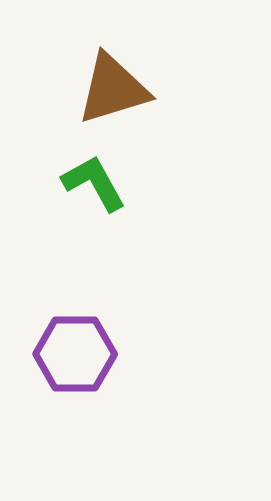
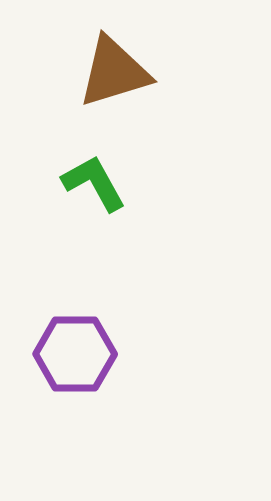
brown triangle: moved 1 px right, 17 px up
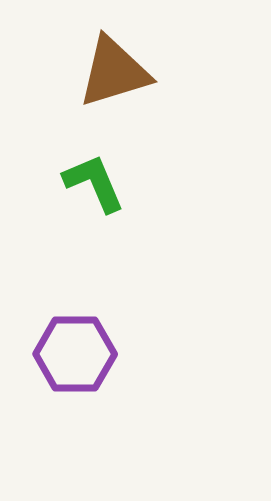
green L-shape: rotated 6 degrees clockwise
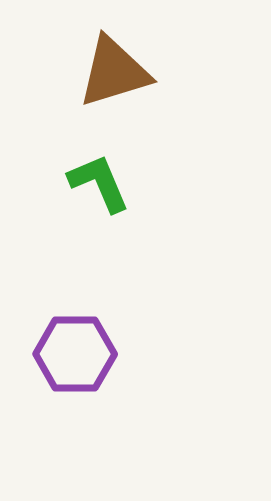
green L-shape: moved 5 px right
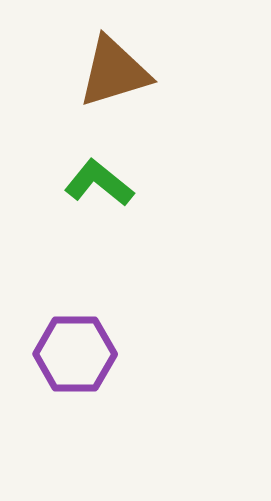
green L-shape: rotated 28 degrees counterclockwise
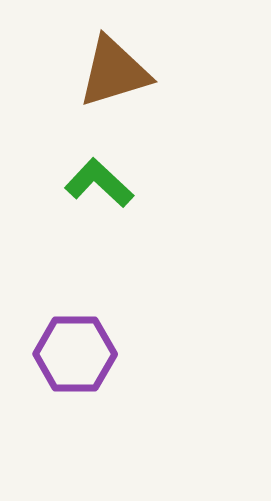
green L-shape: rotated 4 degrees clockwise
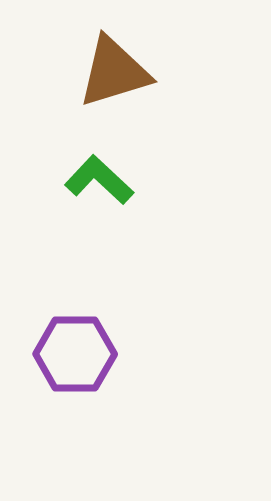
green L-shape: moved 3 px up
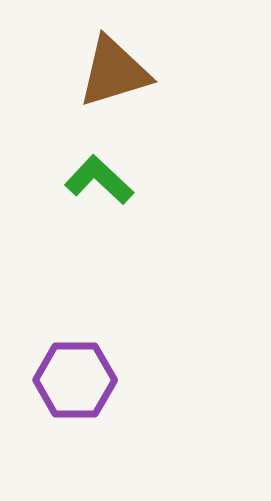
purple hexagon: moved 26 px down
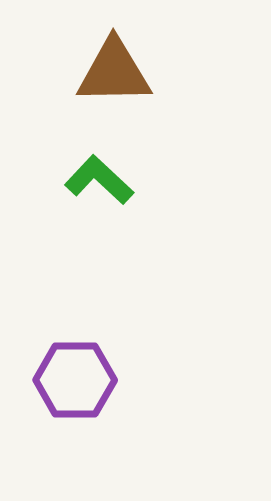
brown triangle: rotated 16 degrees clockwise
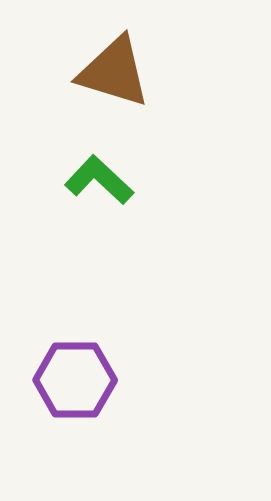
brown triangle: rotated 18 degrees clockwise
